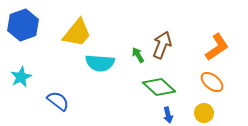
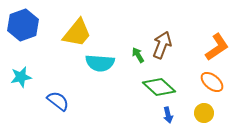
cyan star: rotated 15 degrees clockwise
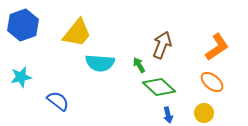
green arrow: moved 1 px right, 10 px down
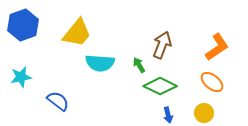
green diamond: moved 1 px right, 1 px up; rotated 16 degrees counterclockwise
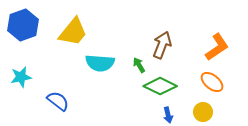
yellow trapezoid: moved 4 px left, 1 px up
yellow circle: moved 1 px left, 1 px up
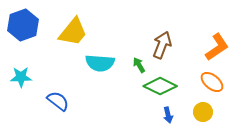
cyan star: rotated 10 degrees clockwise
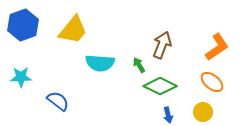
yellow trapezoid: moved 2 px up
